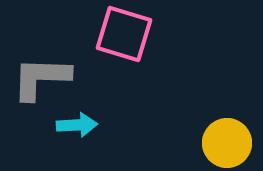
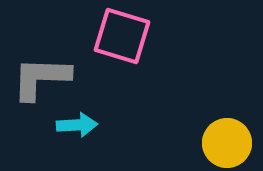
pink square: moved 2 px left, 2 px down
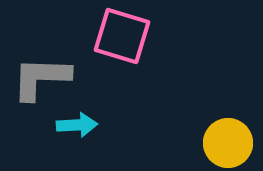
yellow circle: moved 1 px right
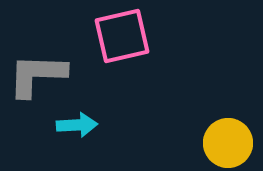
pink square: rotated 30 degrees counterclockwise
gray L-shape: moved 4 px left, 3 px up
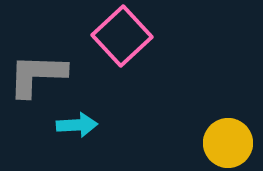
pink square: rotated 30 degrees counterclockwise
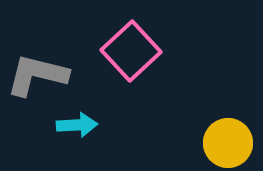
pink square: moved 9 px right, 15 px down
gray L-shape: rotated 12 degrees clockwise
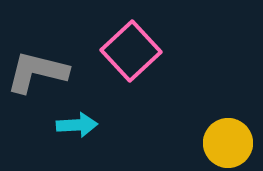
gray L-shape: moved 3 px up
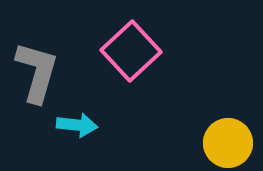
gray L-shape: rotated 92 degrees clockwise
cyan arrow: rotated 9 degrees clockwise
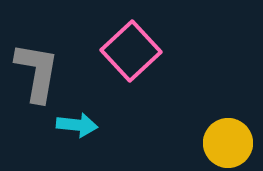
gray L-shape: rotated 6 degrees counterclockwise
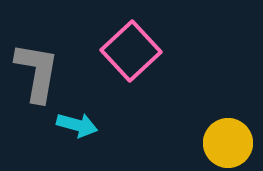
cyan arrow: rotated 9 degrees clockwise
